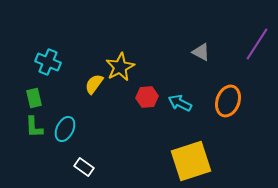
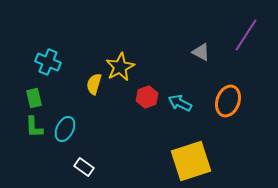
purple line: moved 11 px left, 9 px up
yellow semicircle: rotated 20 degrees counterclockwise
red hexagon: rotated 15 degrees counterclockwise
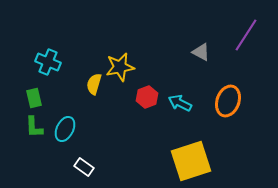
yellow star: rotated 16 degrees clockwise
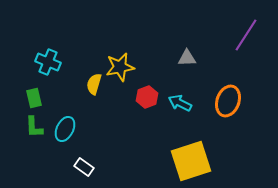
gray triangle: moved 14 px left, 6 px down; rotated 30 degrees counterclockwise
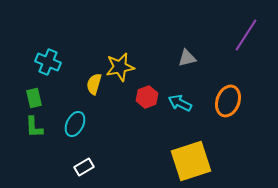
gray triangle: rotated 12 degrees counterclockwise
cyan ellipse: moved 10 px right, 5 px up
white rectangle: rotated 66 degrees counterclockwise
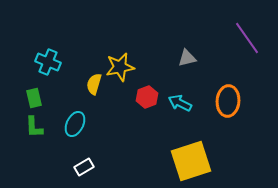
purple line: moved 1 px right, 3 px down; rotated 68 degrees counterclockwise
orange ellipse: rotated 16 degrees counterclockwise
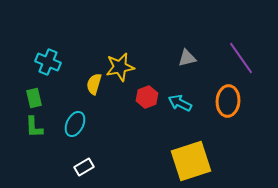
purple line: moved 6 px left, 20 px down
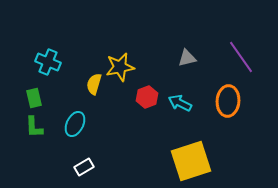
purple line: moved 1 px up
